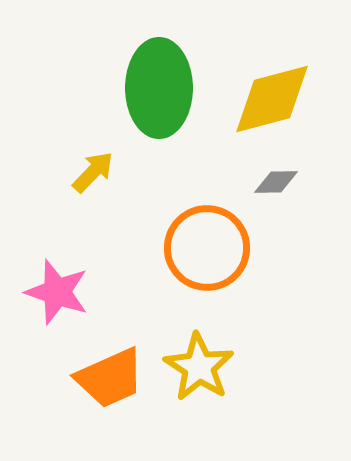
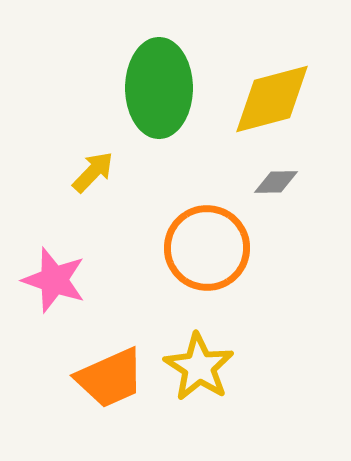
pink star: moved 3 px left, 12 px up
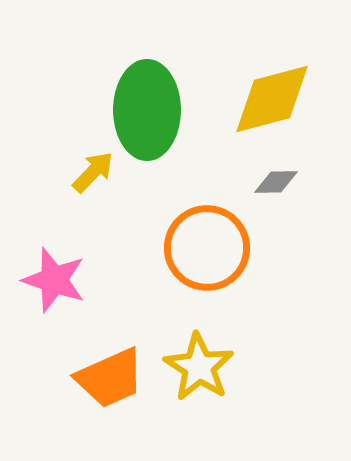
green ellipse: moved 12 px left, 22 px down
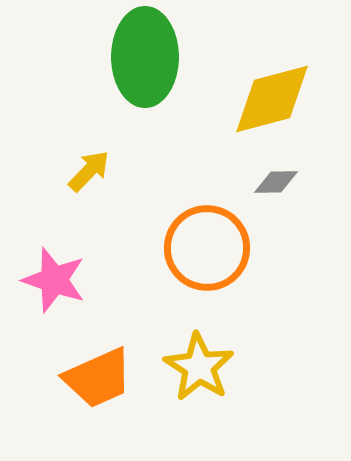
green ellipse: moved 2 px left, 53 px up
yellow arrow: moved 4 px left, 1 px up
orange trapezoid: moved 12 px left
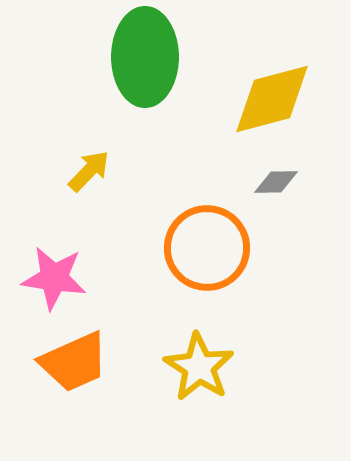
pink star: moved 2 px up; rotated 10 degrees counterclockwise
orange trapezoid: moved 24 px left, 16 px up
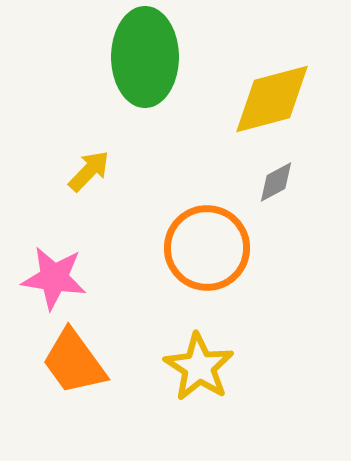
gray diamond: rotated 27 degrees counterclockwise
orange trapezoid: rotated 78 degrees clockwise
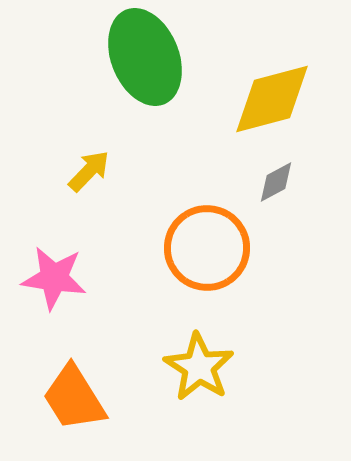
green ellipse: rotated 22 degrees counterclockwise
orange trapezoid: moved 36 px down; rotated 4 degrees clockwise
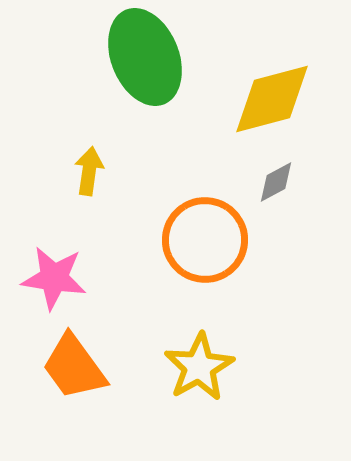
yellow arrow: rotated 36 degrees counterclockwise
orange circle: moved 2 px left, 8 px up
yellow star: rotated 10 degrees clockwise
orange trapezoid: moved 31 px up; rotated 4 degrees counterclockwise
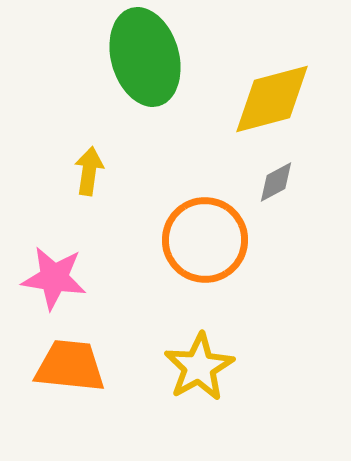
green ellipse: rotated 6 degrees clockwise
orange trapezoid: moved 4 px left, 1 px up; rotated 132 degrees clockwise
